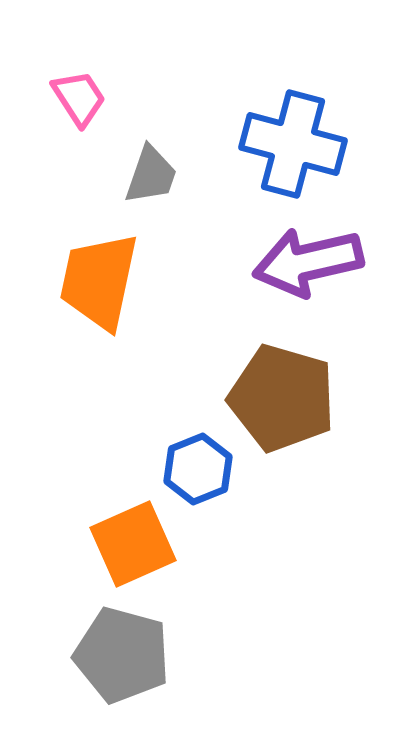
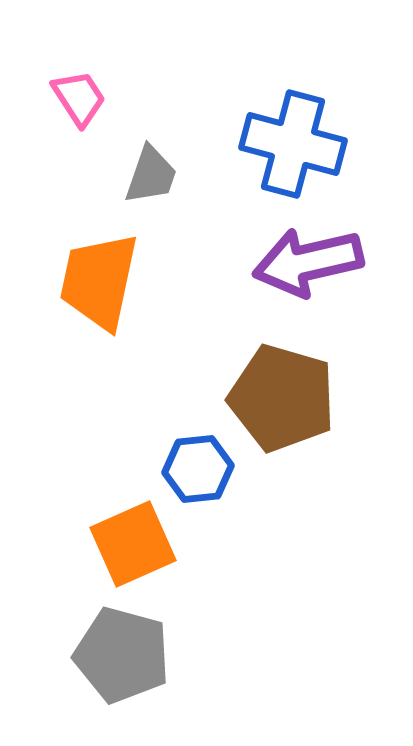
blue hexagon: rotated 16 degrees clockwise
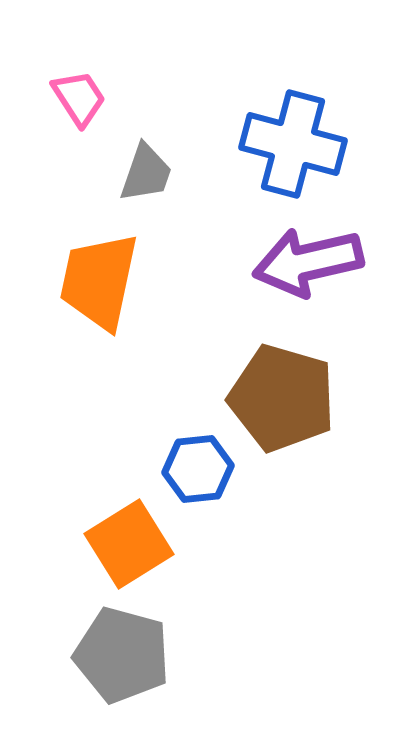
gray trapezoid: moved 5 px left, 2 px up
orange square: moved 4 px left; rotated 8 degrees counterclockwise
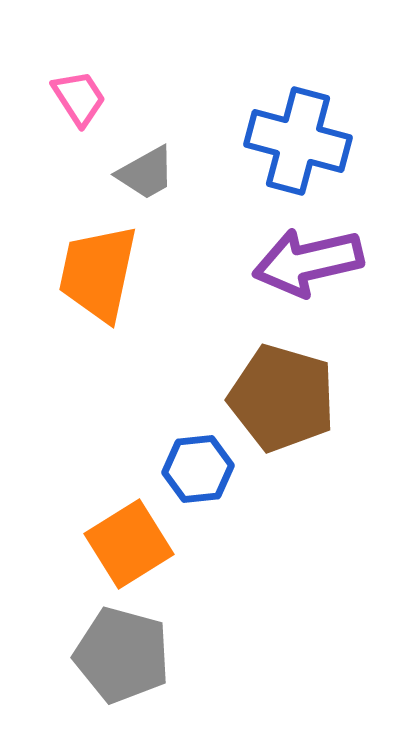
blue cross: moved 5 px right, 3 px up
gray trapezoid: rotated 42 degrees clockwise
orange trapezoid: moved 1 px left, 8 px up
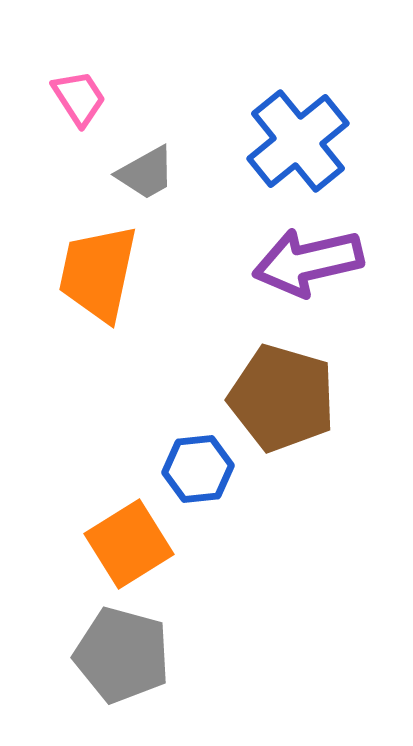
blue cross: rotated 36 degrees clockwise
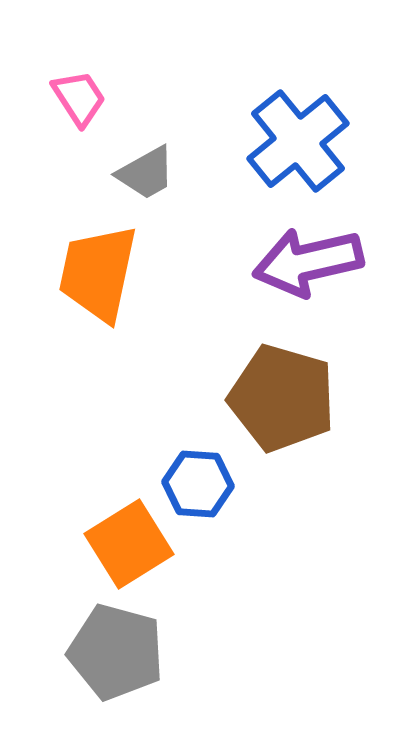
blue hexagon: moved 15 px down; rotated 10 degrees clockwise
gray pentagon: moved 6 px left, 3 px up
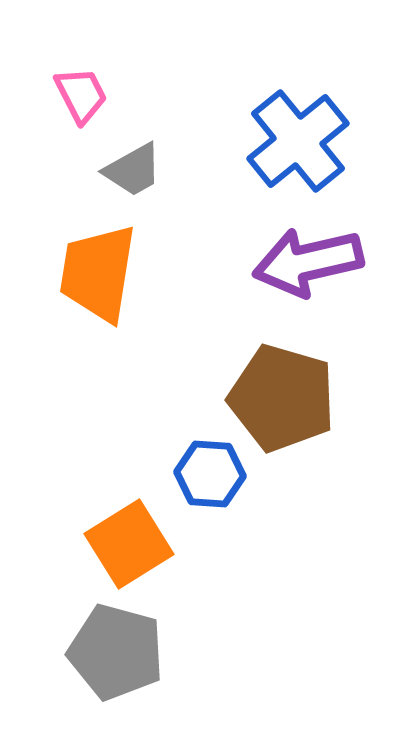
pink trapezoid: moved 2 px right, 3 px up; rotated 6 degrees clockwise
gray trapezoid: moved 13 px left, 3 px up
orange trapezoid: rotated 3 degrees counterclockwise
blue hexagon: moved 12 px right, 10 px up
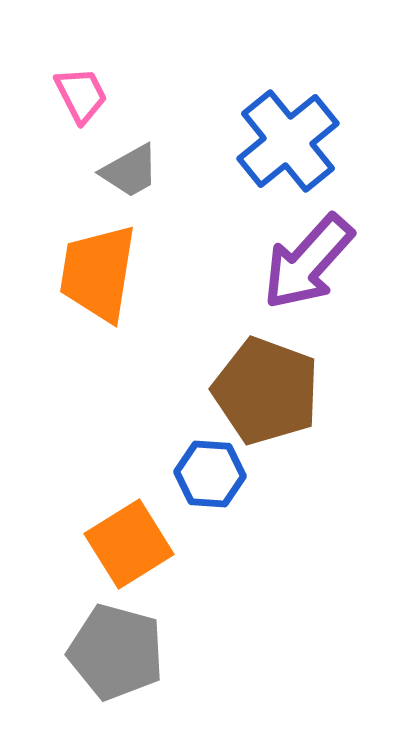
blue cross: moved 10 px left
gray trapezoid: moved 3 px left, 1 px down
purple arrow: rotated 35 degrees counterclockwise
brown pentagon: moved 16 px left, 7 px up; rotated 4 degrees clockwise
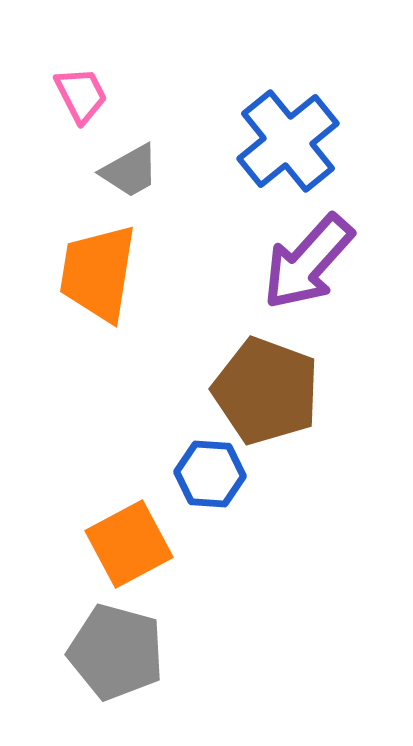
orange square: rotated 4 degrees clockwise
